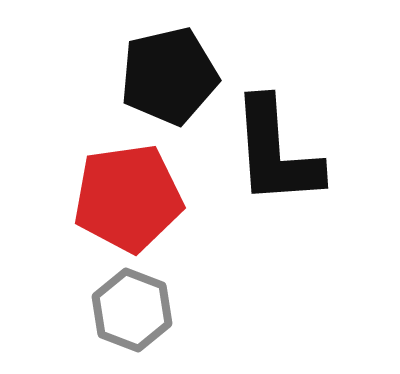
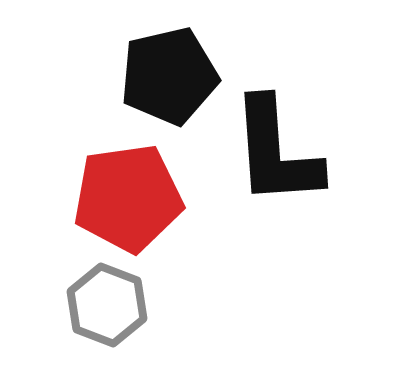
gray hexagon: moved 25 px left, 5 px up
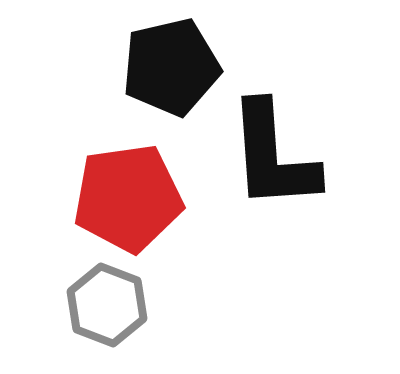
black pentagon: moved 2 px right, 9 px up
black L-shape: moved 3 px left, 4 px down
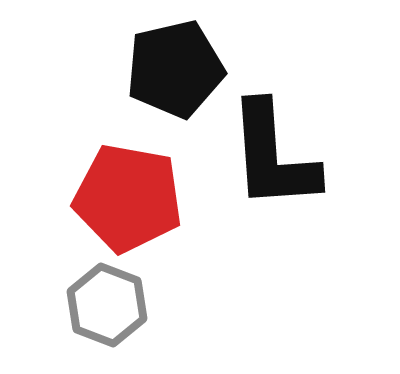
black pentagon: moved 4 px right, 2 px down
red pentagon: rotated 18 degrees clockwise
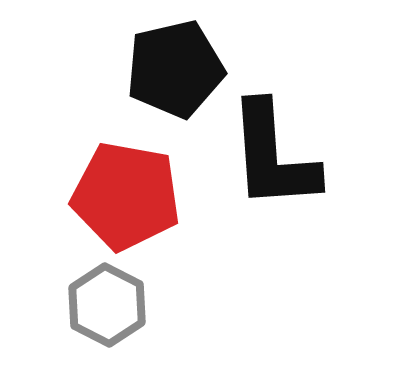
red pentagon: moved 2 px left, 2 px up
gray hexagon: rotated 6 degrees clockwise
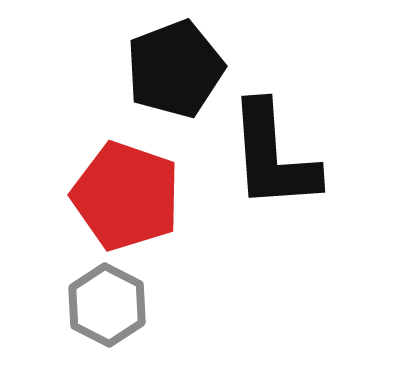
black pentagon: rotated 8 degrees counterclockwise
red pentagon: rotated 9 degrees clockwise
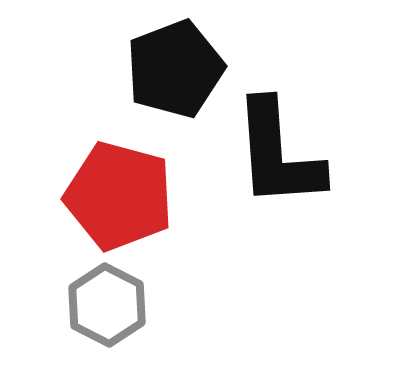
black L-shape: moved 5 px right, 2 px up
red pentagon: moved 7 px left; rotated 4 degrees counterclockwise
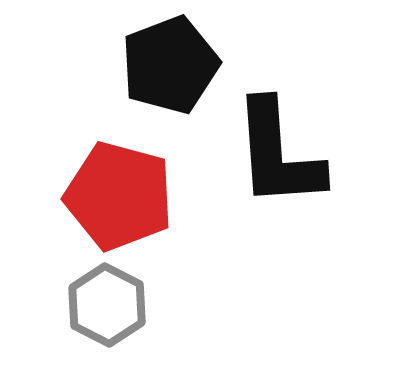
black pentagon: moved 5 px left, 4 px up
